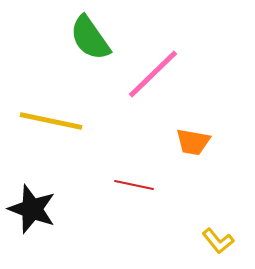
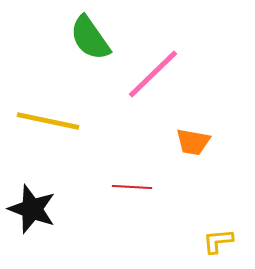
yellow line: moved 3 px left
red line: moved 2 px left, 2 px down; rotated 9 degrees counterclockwise
yellow L-shape: rotated 124 degrees clockwise
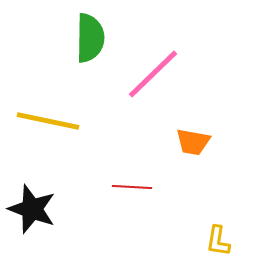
green semicircle: rotated 144 degrees counterclockwise
yellow L-shape: rotated 76 degrees counterclockwise
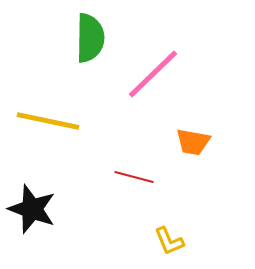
red line: moved 2 px right, 10 px up; rotated 12 degrees clockwise
yellow L-shape: moved 49 px left; rotated 32 degrees counterclockwise
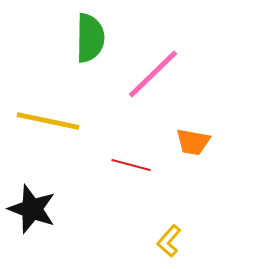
red line: moved 3 px left, 12 px up
yellow L-shape: rotated 64 degrees clockwise
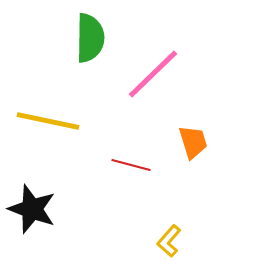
orange trapezoid: rotated 117 degrees counterclockwise
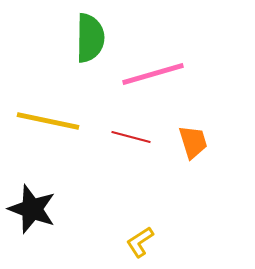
pink line: rotated 28 degrees clockwise
red line: moved 28 px up
yellow L-shape: moved 29 px left, 1 px down; rotated 16 degrees clockwise
